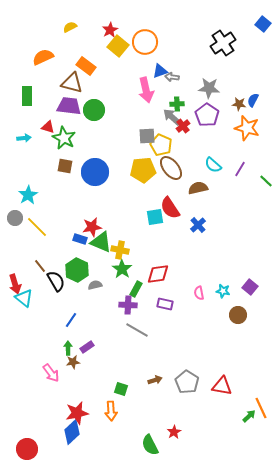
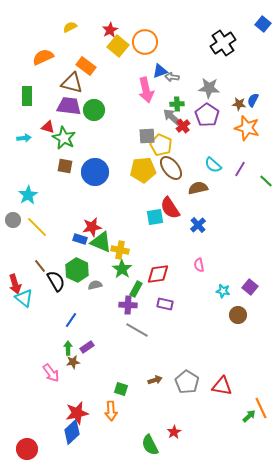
gray circle at (15, 218): moved 2 px left, 2 px down
pink semicircle at (199, 293): moved 28 px up
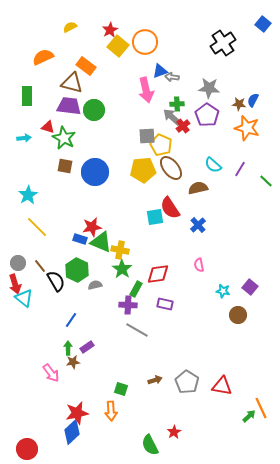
gray circle at (13, 220): moved 5 px right, 43 px down
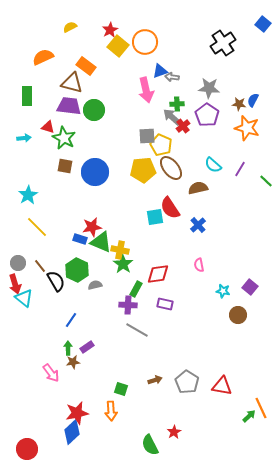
green star at (122, 269): moved 1 px right, 5 px up
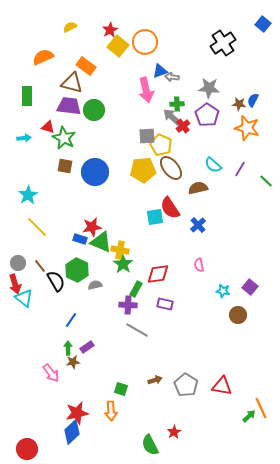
gray pentagon at (187, 382): moved 1 px left, 3 px down
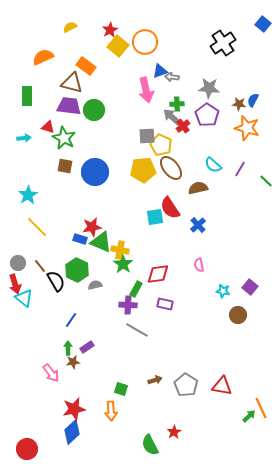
red star at (77, 413): moved 3 px left, 4 px up
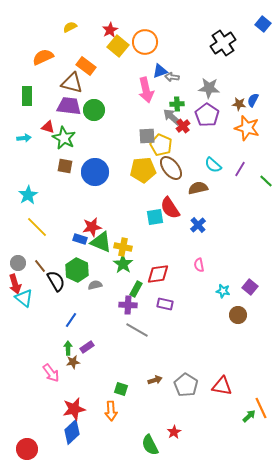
yellow cross at (120, 250): moved 3 px right, 3 px up
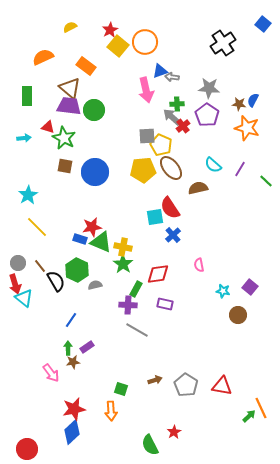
brown triangle at (72, 83): moved 2 px left, 5 px down; rotated 25 degrees clockwise
blue cross at (198, 225): moved 25 px left, 10 px down
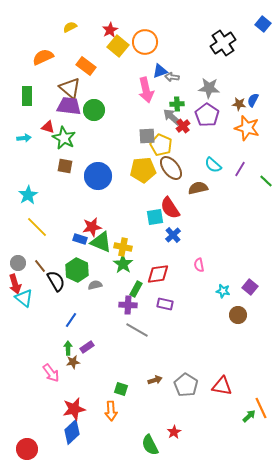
blue circle at (95, 172): moved 3 px right, 4 px down
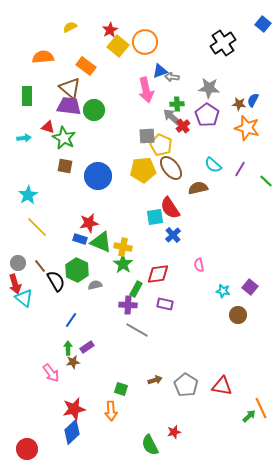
orange semicircle at (43, 57): rotated 20 degrees clockwise
red star at (92, 227): moved 3 px left, 4 px up
red star at (174, 432): rotated 16 degrees clockwise
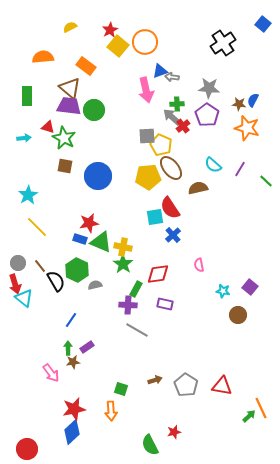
yellow pentagon at (143, 170): moved 5 px right, 7 px down
